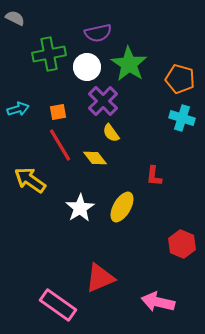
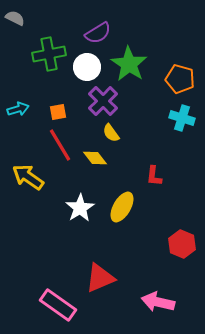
purple semicircle: rotated 20 degrees counterclockwise
yellow arrow: moved 2 px left, 3 px up
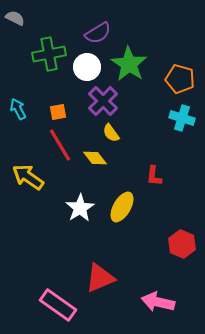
cyan arrow: rotated 100 degrees counterclockwise
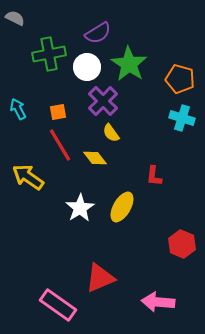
pink arrow: rotated 8 degrees counterclockwise
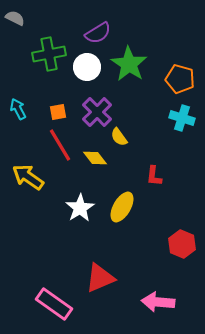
purple cross: moved 6 px left, 11 px down
yellow semicircle: moved 8 px right, 4 px down
pink rectangle: moved 4 px left, 1 px up
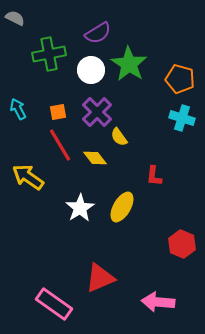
white circle: moved 4 px right, 3 px down
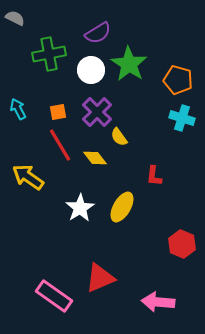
orange pentagon: moved 2 px left, 1 px down
pink rectangle: moved 8 px up
